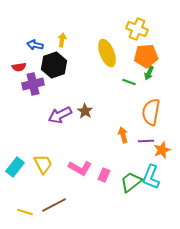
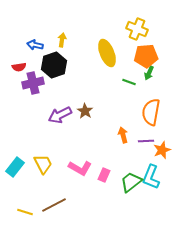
purple cross: moved 1 px up
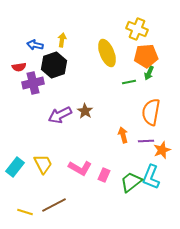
green line: rotated 32 degrees counterclockwise
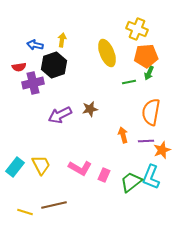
brown star: moved 5 px right, 2 px up; rotated 28 degrees clockwise
yellow trapezoid: moved 2 px left, 1 px down
brown line: rotated 15 degrees clockwise
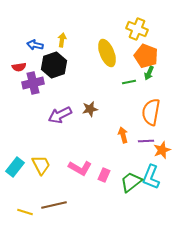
orange pentagon: rotated 25 degrees clockwise
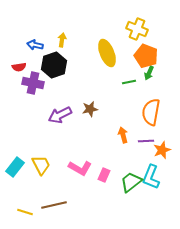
purple cross: rotated 25 degrees clockwise
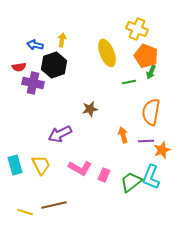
green arrow: moved 2 px right, 1 px up
purple arrow: moved 19 px down
cyan rectangle: moved 2 px up; rotated 54 degrees counterclockwise
